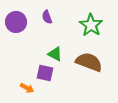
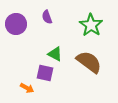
purple circle: moved 2 px down
brown semicircle: rotated 16 degrees clockwise
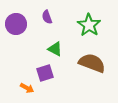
green star: moved 2 px left
green triangle: moved 5 px up
brown semicircle: moved 3 px right, 1 px down; rotated 16 degrees counterclockwise
purple square: rotated 30 degrees counterclockwise
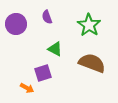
purple square: moved 2 px left
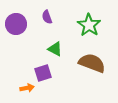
orange arrow: rotated 40 degrees counterclockwise
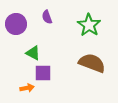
green triangle: moved 22 px left, 4 px down
purple square: rotated 18 degrees clockwise
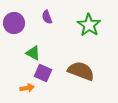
purple circle: moved 2 px left, 1 px up
brown semicircle: moved 11 px left, 8 px down
purple square: rotated 24 degrees clockwise
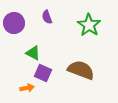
brown semicircle: moved 1 px up
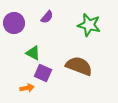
purple semicircle: rotated 120 degrees counterclockwise
green star: rotated 20 degrees counterclockwise
brown semicircle: moved 2 px left, 4 px up
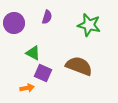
purple semicircle: rotated 24 degrees counterclockwise
